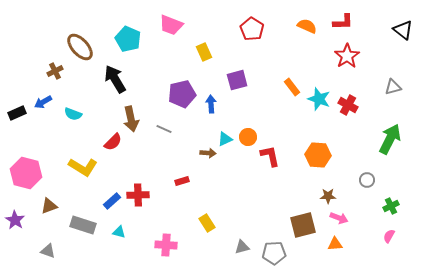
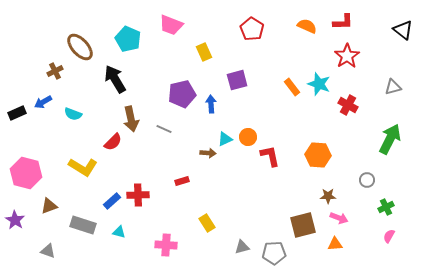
cyan star at (319, 99): moved 15 px up
green cross at (391, 206): moved 5 px left, 1 px down
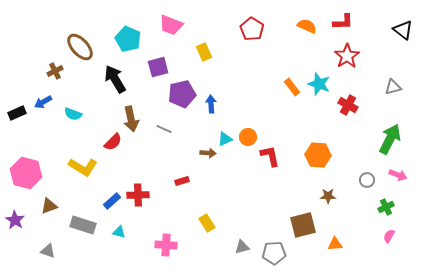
purple square at (237, 80): moved 79 px left, 13 px up
pink arrow at (339, 218): moved 59 px right, 43 px up
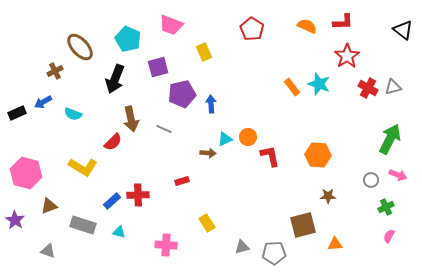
black arrow at (115, 79): rotated 128 degrees counterclockwise
red cross at (348, 105): moved 20 px right, 17 px up
gray circle at (367, 180): moved 4 px right
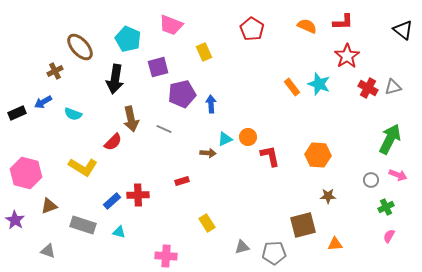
black arrow at (115, 79): rotated 12 degrees counterclockwise
pink cross at (166, 245): moved 11 px down
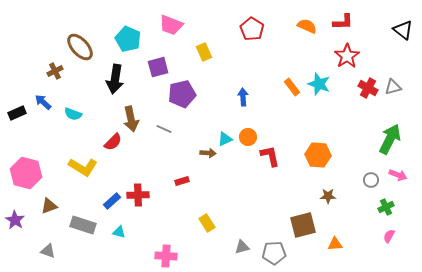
blue arrow at (43, 102): rotated 72 degrees clockwise
blue arrow at (211, 104): moved 32 px right, 7 px up
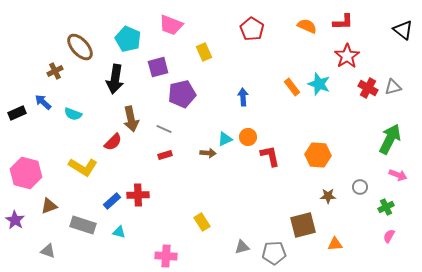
gray circle at (371, 180): moved 11 px left, 7 px down
red rectangle at (182, 181): moved 17 px left, 26 px up
yellow rectangle at (207, 223): moved 5 px left, 1 px up
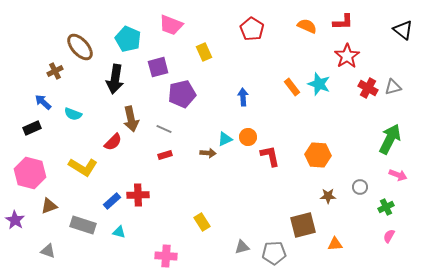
black rectangle at (17, 113): moved 15 px right, 15 px down
pink hexagon at (26, 173): moved 4 px right
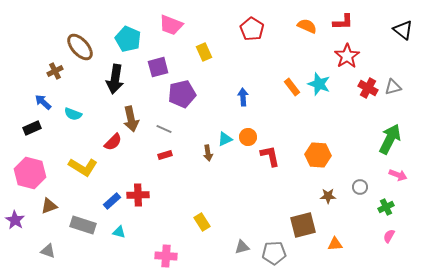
brown arrow at (208, 153): rotated 77 degrees clockwise
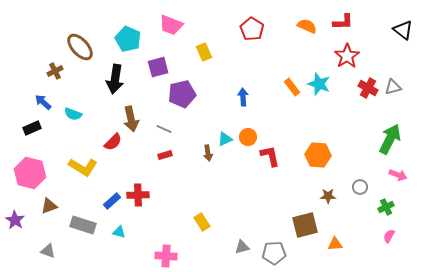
brown square at (303, 225): moved 2 px right
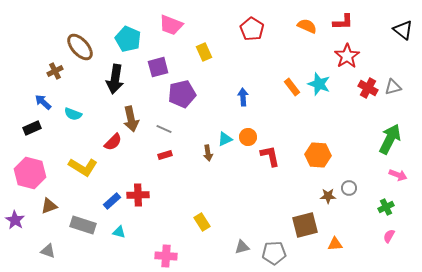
gray circle at (360, 187): moved 11 px left, 1 px down
